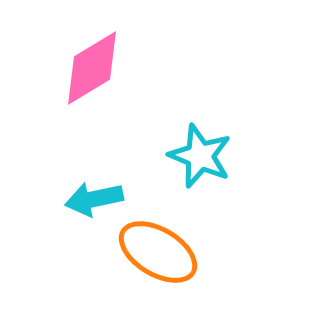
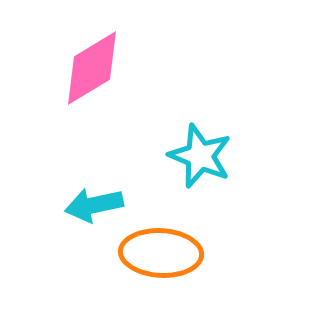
cyan arrow: moved 6 px down
orange ellipse: moved 3 px right, 1 px down; rotated 28 degrees counterclockwise
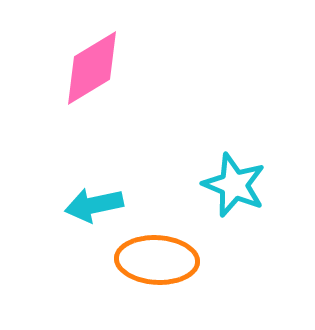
cyan star: moved 34 px right, 29 px down
orange ellipse: moved 4 px left, 7 px down
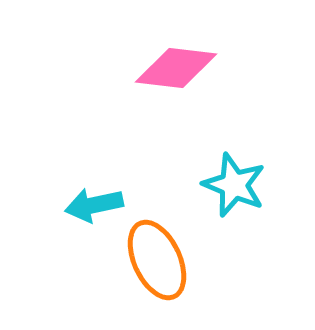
pink diamond: moved 84 px right; rotated 38 degrees clockwise
orange ellipse: rotated 62 degrees clockwise
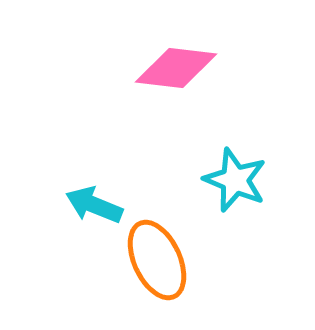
cyan star: moved 1 px right, 5 px up
cyan arrow: rotated 34 degrees clockwise
